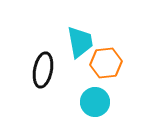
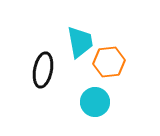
orange hexagon: moved 3 px right, 1 px up
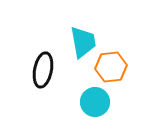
cyan trapezoid: moved 3 px right
orange hexagon: moved 2 px right, 5 px down
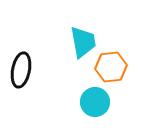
black ellipse: moved 22 px left
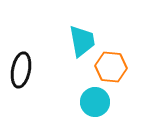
cyan trapezoid: moved 1 px left, 1 px up
orange hexagon: rotated 12 degrees clockwise
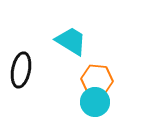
cyan trapezoid: moved 11 px left; rotated 48 degrees counterclockwise
orange hexagon: moved 14 px left, 13 px down
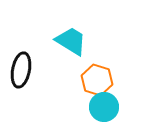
orange hexagon: rotated 12 degrees clockwise
cyan circle: moved 9 px right, 5 px down
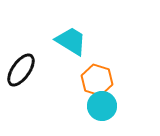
black ellipse: rotated 24 degrees clockwise
cyan circle: moved 2 px left, 1 px up
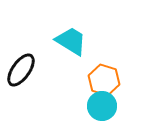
orange hexagon: moved 7 px right
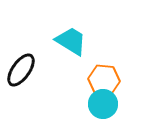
orange hexagon: rotated 12 degrees counterclockwise
cyan circle: moved 1 px right, 2 px up
